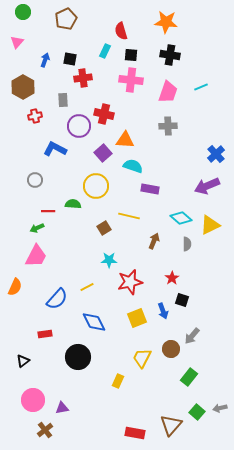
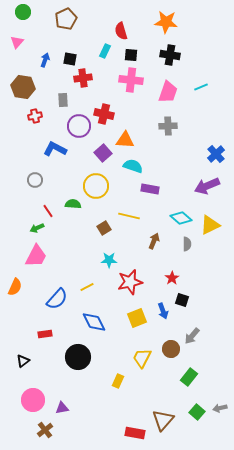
brown hexagon at (23, 87): rotated 20 degrees counterclockwise
red line at (48, 211): rotated 56 degrees clockwise
brown triangle at (171, 425): moved 8 px left, 5 px up
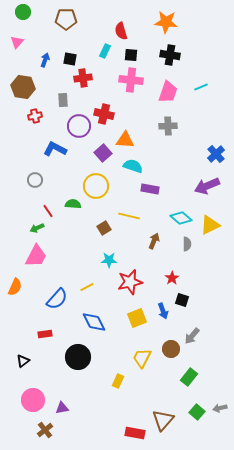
brown pentagon at (66, 19): rotated 25 degrees clockwise
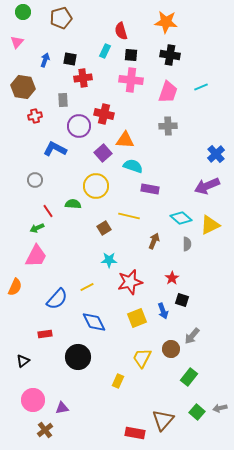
brown pentagon at (66, 19): moved 5 px left, 1 px up; rotated 15 degrees counterclockwise
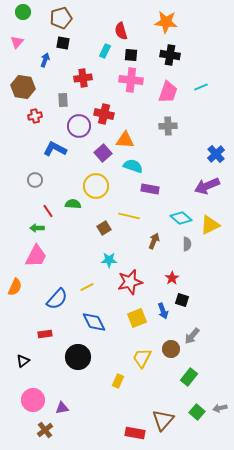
black square at (70, 59): moved 7 px left, 16 px up
green arrow at (37, 228): rotated 24 degrees clockwise
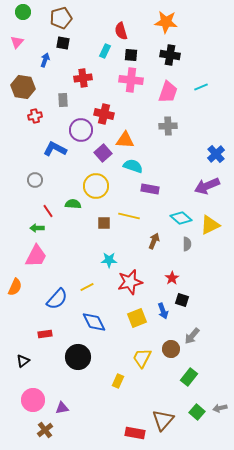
purple circle at (79, 126): moved 2 px right, 4 px down
brown square at (104, 228): moved 5 px up; rotated 32 degrees clockwise
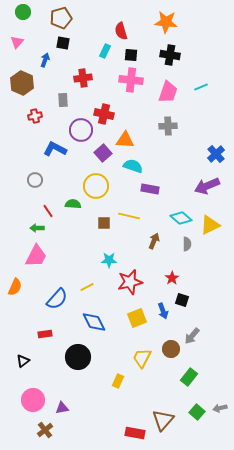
brown hexagon at (23, 87): moved 1 px left, 4 px up; rotated 15 degrees clockwise
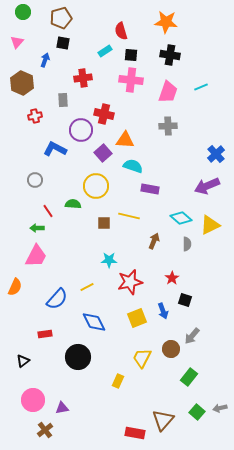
cyan rectangle at (105, 51): rotated 32 degrees clockwise
black square at (182, 300): moved 3 px right
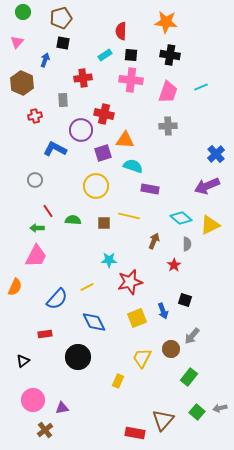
red semicircle at (121, 31): rotated 18 degrees clockwise
cyan rectangle at (105, 51): moved 4 px down
purple square at (103, 153): rotated 24 degrees clockwise
green semicircle at (73, 204): moved 16 px down
red star at (172, 278): moved 2 px right, 13 px up
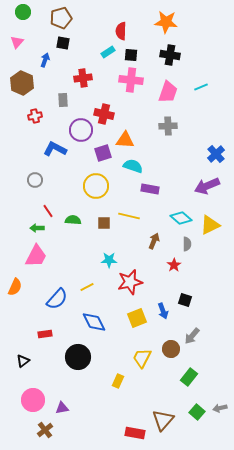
cyan rectangle at (105, 55): moved 3 px right, 3 px up
